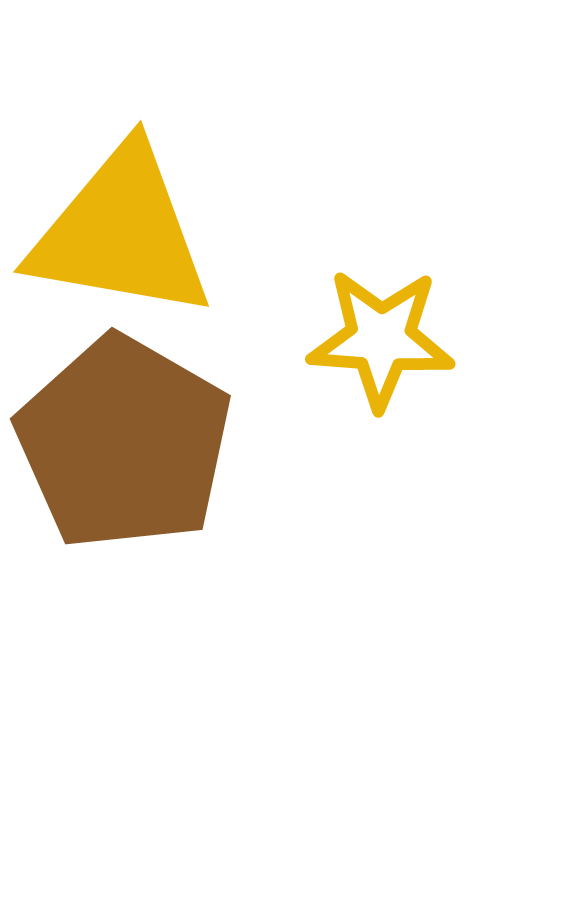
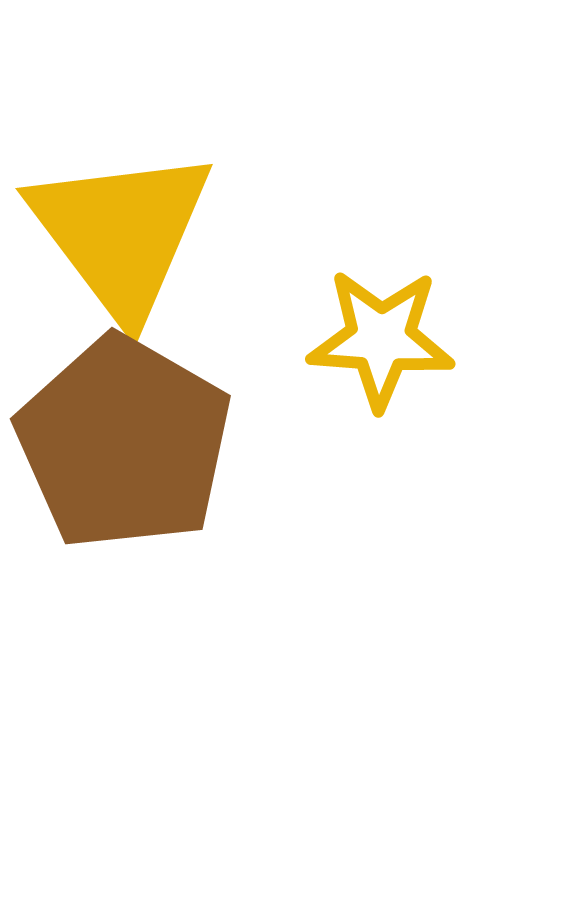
yellow triangle: rotated 43 degrees clockwise
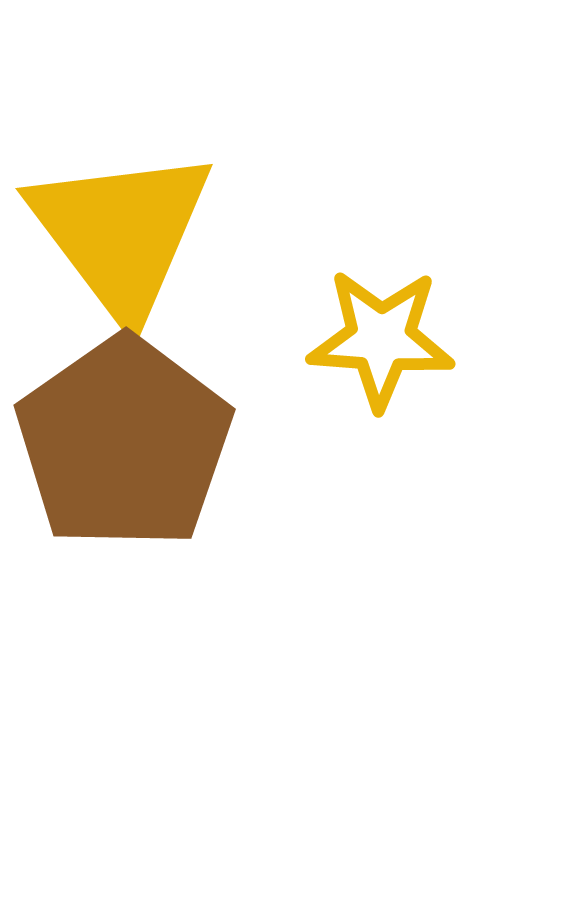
brown pentagon: rotated 7 degrees clockwise
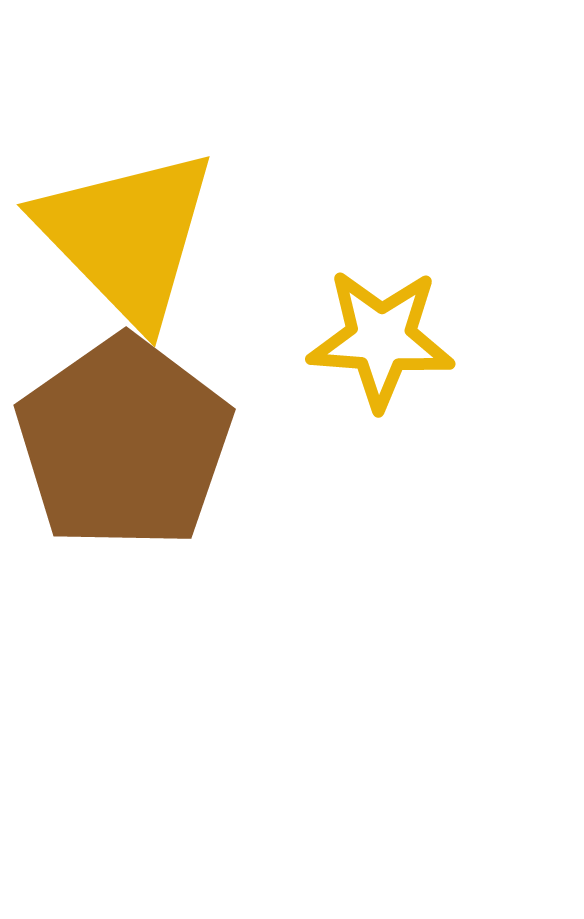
yellow triangle: moved 6 px right, 3 px down; rotated 7 degrees counterclockwise
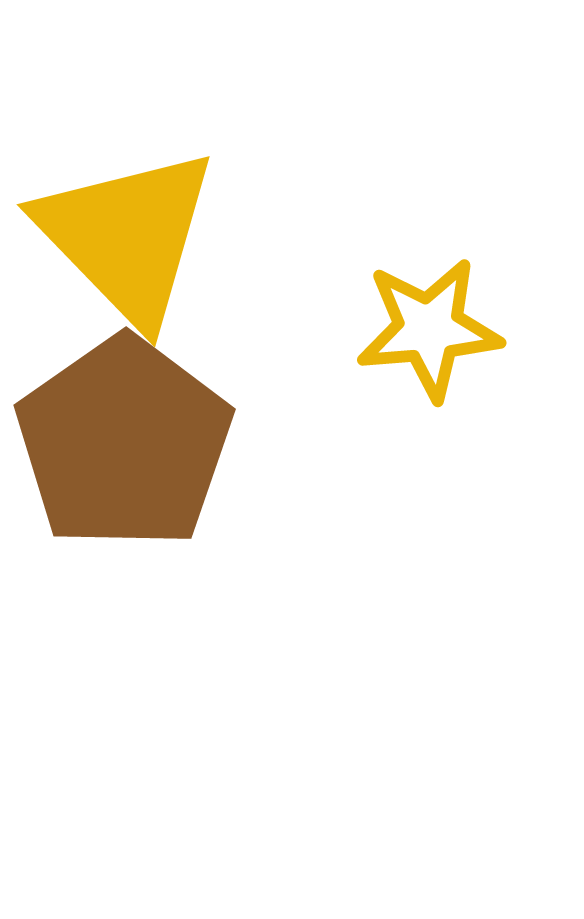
yellow star: moved 48 px right, 10 px up; rotated 9 degrees counterclockwise
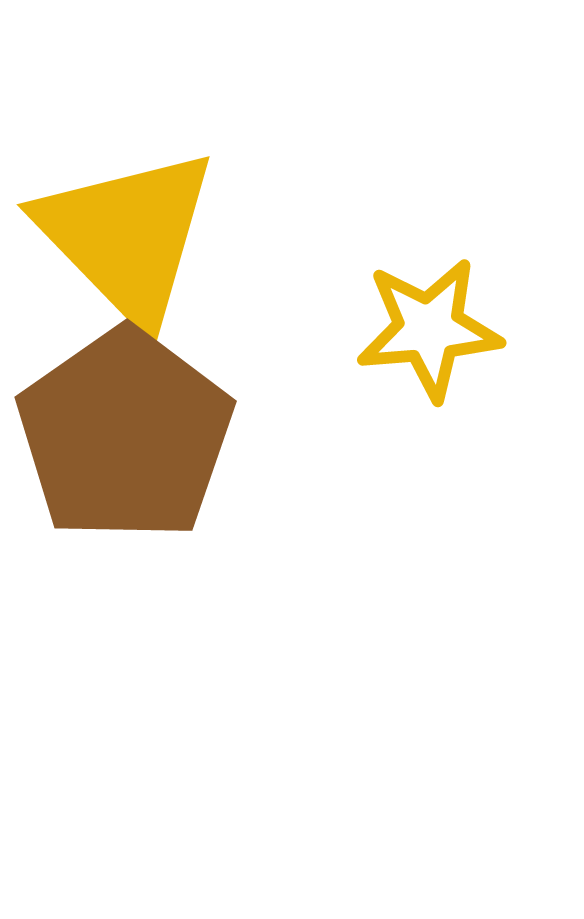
brown pentagon: moved 1 px right, 8 px up
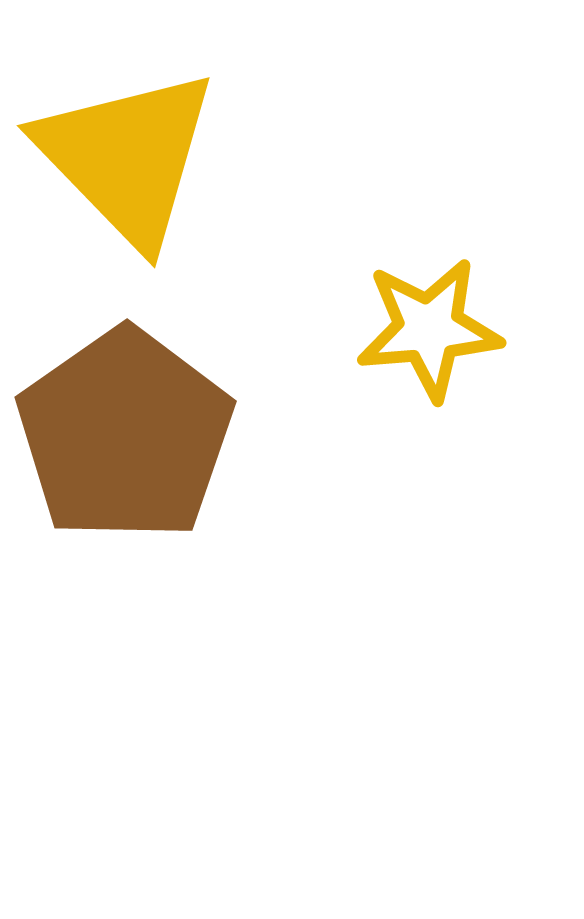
yellow triangle: moved 79 px up
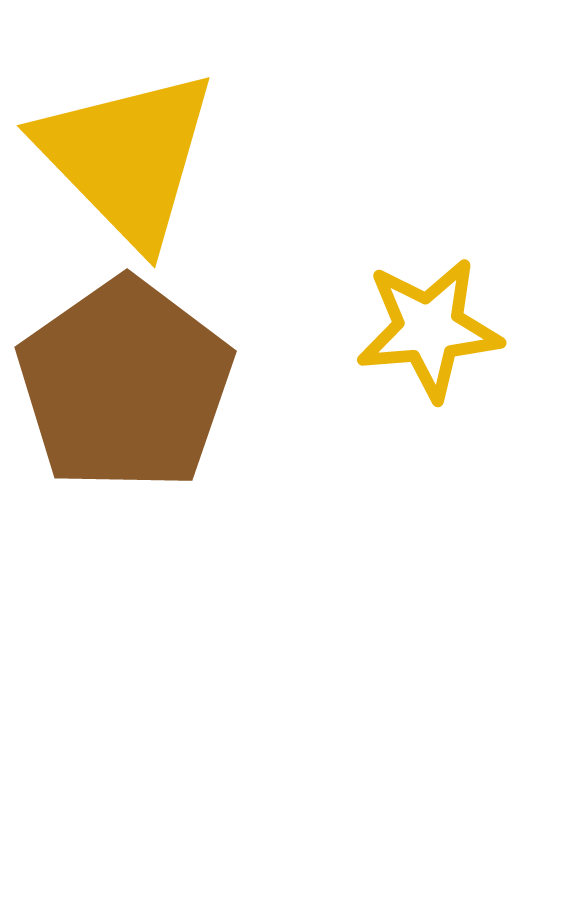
brown pentagon: moved 50 px up
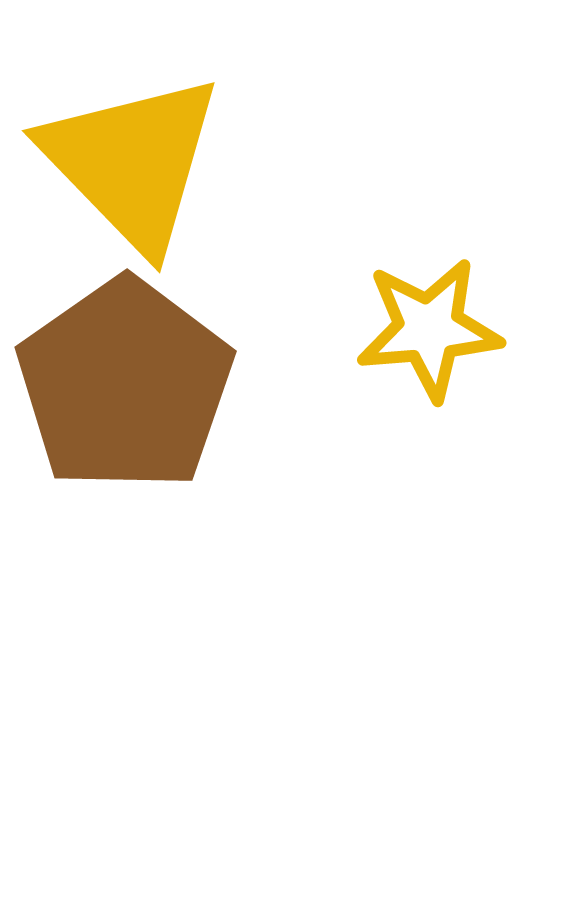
yellow triangle: moved 5 px right, 5 px down
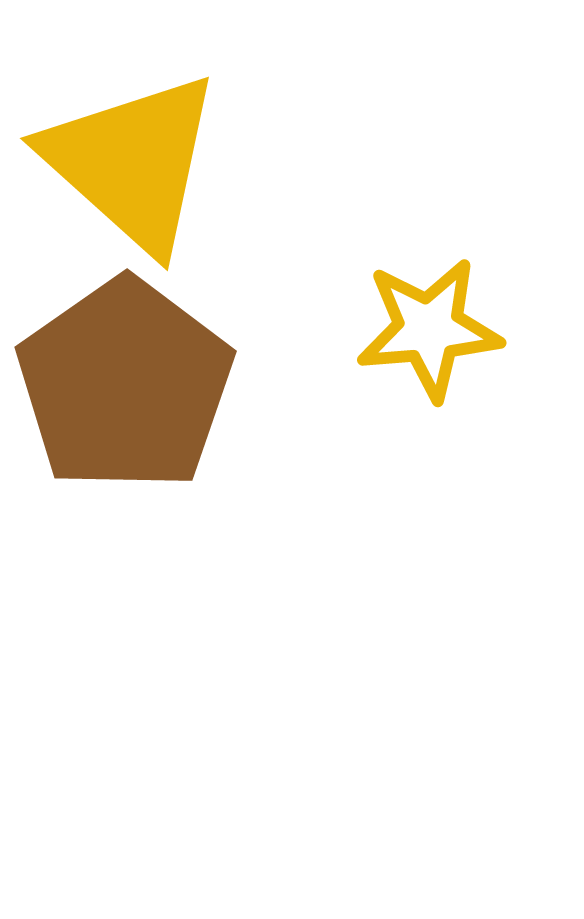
yellow triangle: rotated 4 degrees counterclockwise
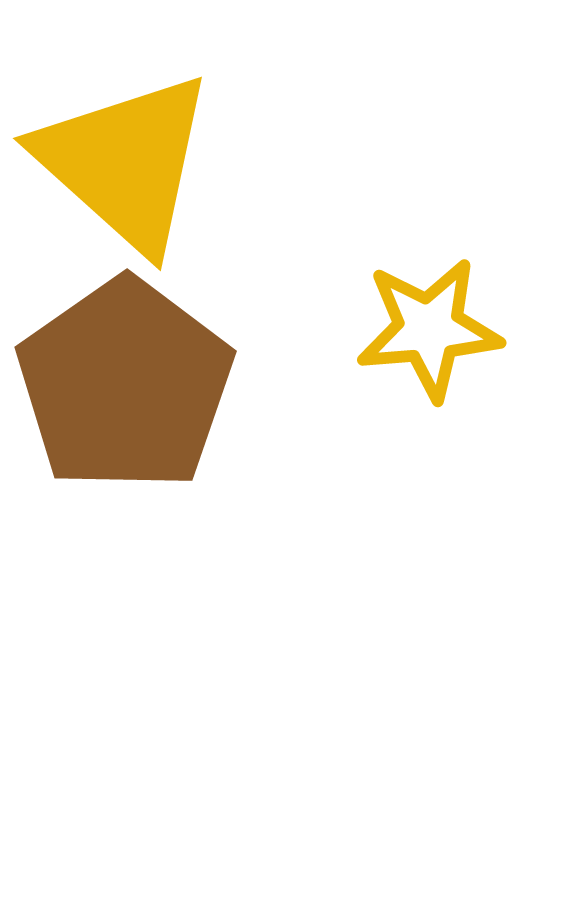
yellow triangle: moved 7 px left
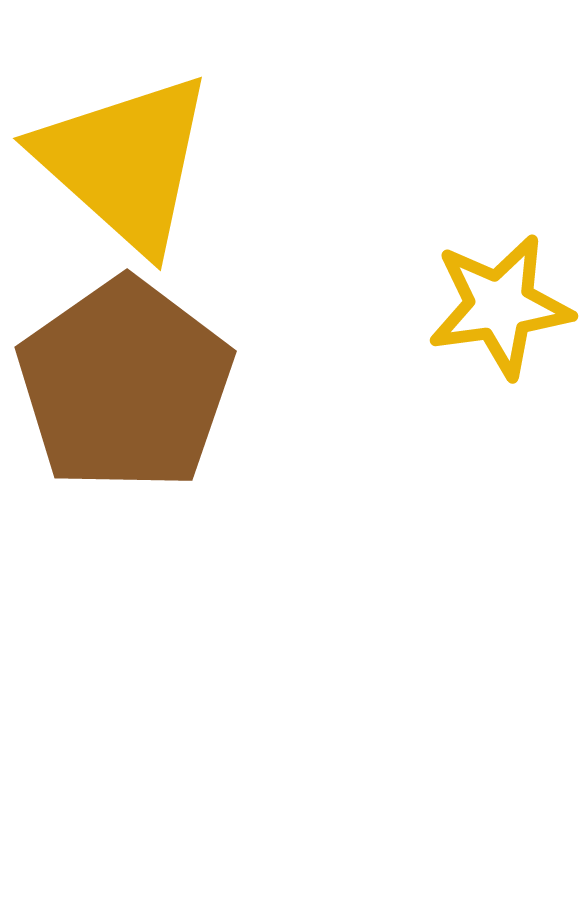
yellow star: moved 71 px right, 23 px up; rotated 3 degrees counterclockwise
